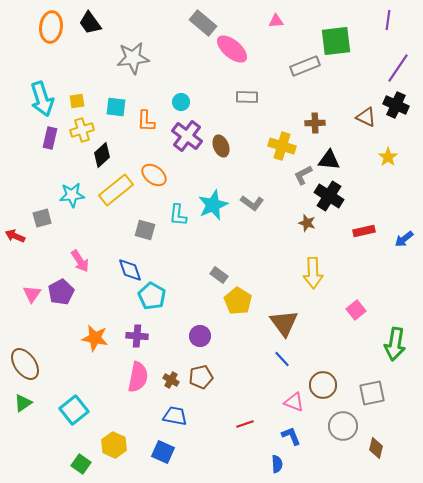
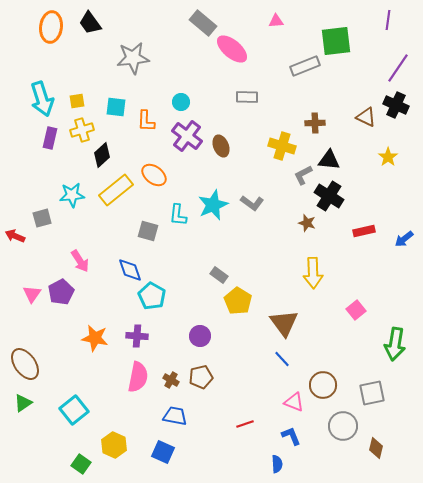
gray square at (145, 230): moved 3 px right, 1 px down
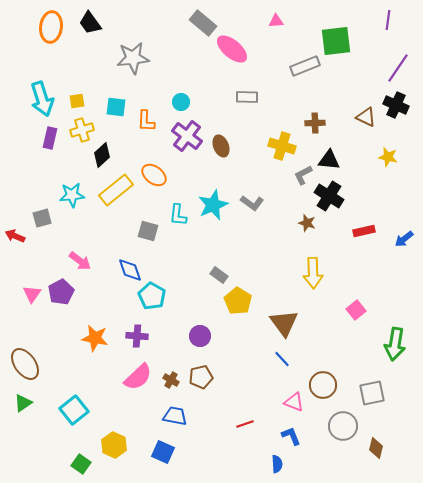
yellow star at (388, 157): rotated 24 degrees counterclockwise
pink arrow at (80, 261): rotated 20 degrees counterclockwise
pink semicircle at (138, 377): rotated 36 degrees clockwise
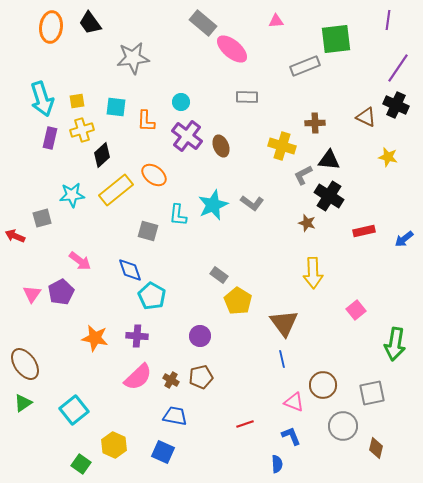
green square at (336, 41): moved 2 px up
blue line at (282, 359): rotated 30 degrees clockwise
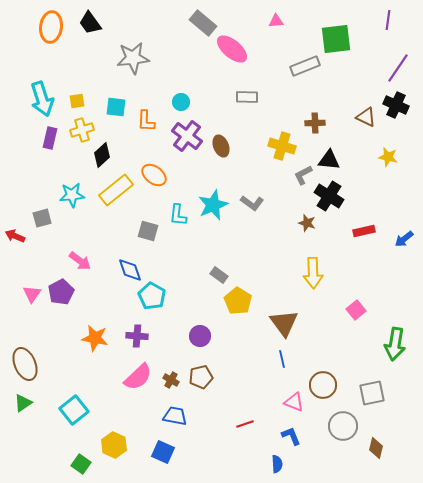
brown ellipse at (25, 364): rotated 12 degrees clockwise
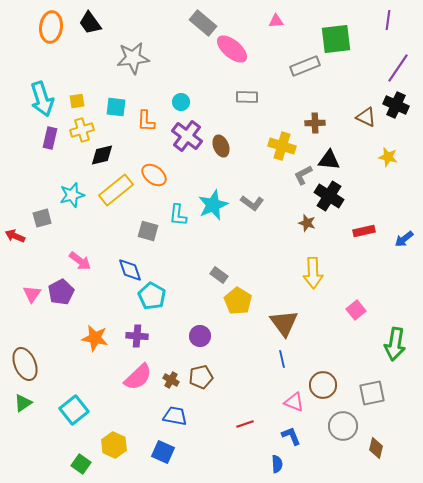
black diamond at (102, 155): rotated 30 degrees clockwise
cyan star at (72, 195): rotated 10 degrees counterclockwise
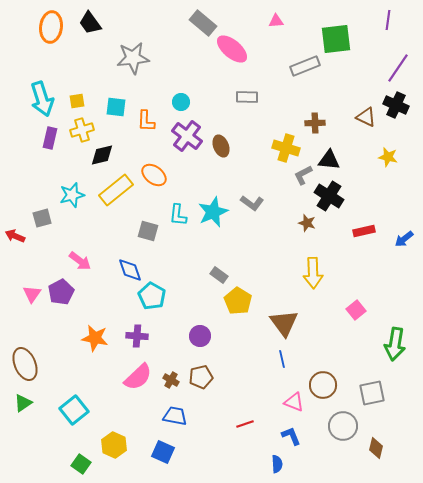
yellow cross at (282, 146): moved 4 px right, 2 px down
cyan star at (213, 205): moved 7 px down
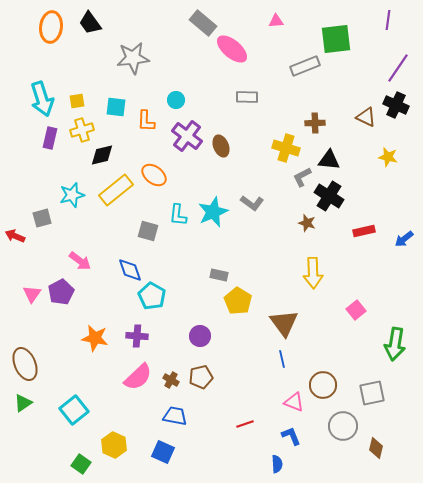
cyan circle at (181, 102): moved 5 px left, 2 px up
gray L-shape at (303, 175): moved 1 px left, 2 px down
gray rectangle at (219, 275): rotated 24 degrees counterclockwise
